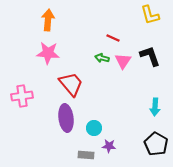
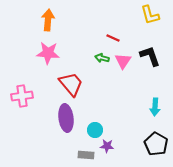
cyan circle: moved 1 px right, 2 px down
purple star: moved 2 px left
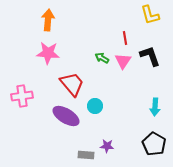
red line: moved 12 px right; rotated 56 degrees clockwise
green arrow: rotated 16 degrees clockwise
red trapezoid: moved 1 px right
purple ellipse: moved 2 px up; rotated 52 degrees counterclockwise
cyan circle: moved 24 px up
black pentagon: moved 2 px left
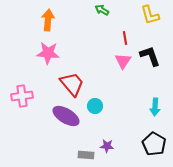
green arrow: moved 48 px up
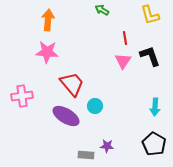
pink star: moved 1 px left, 1 px up
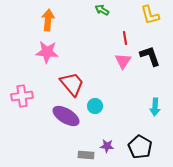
black pentagon: moved 14 px left, 3 px down
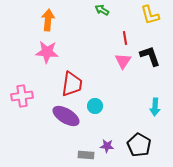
red trapezoid: rotated 48 degrees clockwise
black pentagon: moved 1 px left, 2 px up
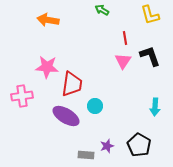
orange arrow: rotated 85 degrees counterclockwise
pink star: moved 15 px down
purple star: rotated 24 degrees counterclockwise
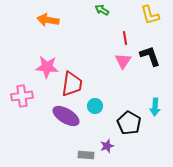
black pentagon: moved 10 px left, 22 px up
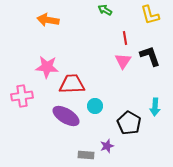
green arrow: moved 3 px right
red trapezoid: rotated 100 degrees counterclockwise
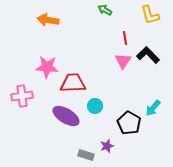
black L-shape: moved 2 px left, 1 px up; rotated 25 degrees counterclockwise
red trapezoid: moved 1 px right, 1 px up
cyan arrow: moved 2 px left, 1 px down; rotated 36 degrees clockwise
gray rectangle: rotated 14 degrees clockwise
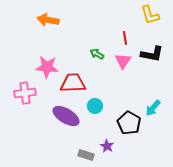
green arrow: moved 8 px left, 44 px down
black L-shape: moved 4 px right, 1 px up; rotated 145 degrees clockwise
pink cross: moved 3 px right, 3 px up
purple star: rotated 24 degrees counterclockwise
